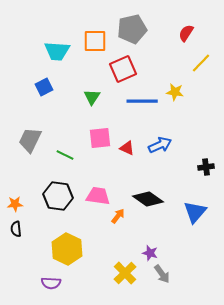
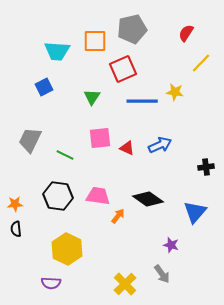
purple star: moved 21 px right, 8 px up
yellow cross: moved 11 px down
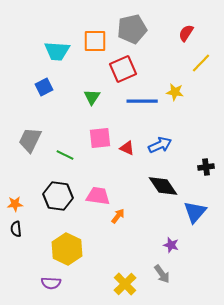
black diamond: moved 15 px right, 13 px up; rotated 20 degrees clockwise
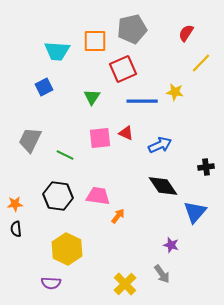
red triangle: moved 1 px left, 15 px up
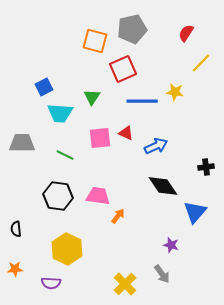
orange square: rotated 15 degrees clockwise
cyan trapezoid: moved 3 px right, 62 px down
gray trapezoid: moved 8 px left, 3 px down; rotated 64 degrees clockwise
blue arrow: moved 4 px left, 1 px down
orange star: moved 65 px down
